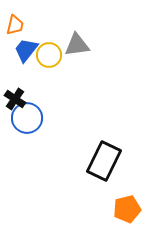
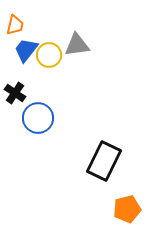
black cross: moved 6 px up
blue circle: moved 11 px right
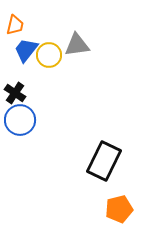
blue circle: moved 18 px left, 2 px down
orange pentagon: moved 8 px left
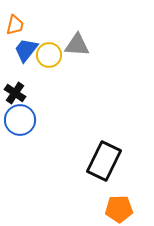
gray triangle: rotated 12 degrees clockwise
orange pentagon: rotated 12 degrees clockwise
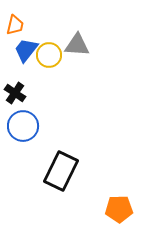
blue circle: moved 3 px right, 6 px down
black rectangle: moved 43 px left, 10 px down
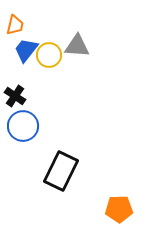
gray triangle: moved 1 px down
black cross: moved 3 px down
